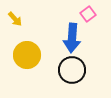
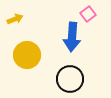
yellow arrow: rotated 70 degrees counterclockwise
blue arrow: moved 1 px up
black circle: moved 2 px left, 9 px down
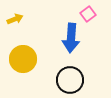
blue arrow: moved 1 px left, 1 px down
yellow circle: moved 4 px left, 4 px down
black circle: moved 1 px down
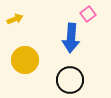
yellow circle: moved 2 px right, 1 px down
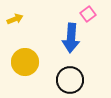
yellow circle: moved 2 px down
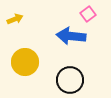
blue arrow: moved 2 px up; rotated 92 degrees clockwise
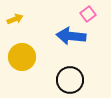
yellow circle: moved 3 px left, 5 px up
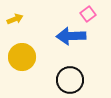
blue arrow: rotated 8 degrees counterclockwise
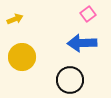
blue arrow: moved 11 px right, 7 px down
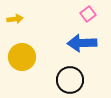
yellow arrow: rotated 14 degrees clockwise
